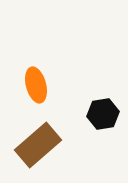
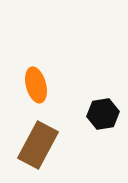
brown rectangle: rotated 21 degrees counterclockwise
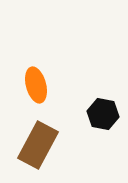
black hexagon: rotated 20 degrees clockwise
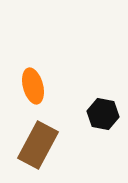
orange ellipse: moved 3 px left, 1 px down
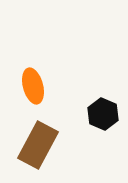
black hexagon: rotated 12 degrees clockwise
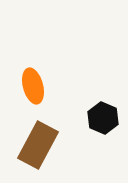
black hexagon: moved 4 px down
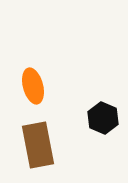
brown rectangle: rotated 39 degrees counterclockwise
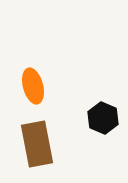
brown rectangle: moved 1 px left, 1 px up
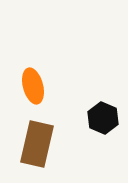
brown rectangle: rotated 24 degrees clockwise
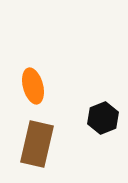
black hexagon: rotated 16 degrees clockwise
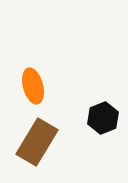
brown rectangle: moved 2 px up; rotated 18 degrees clockwise
